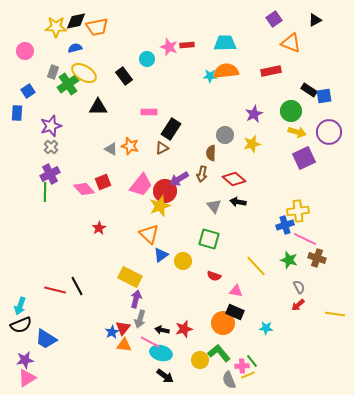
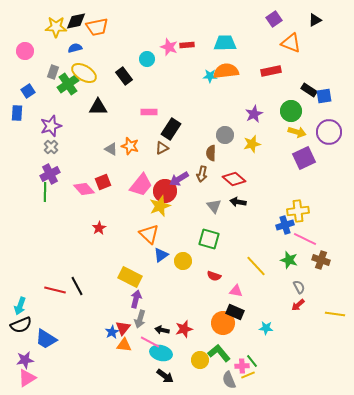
brown cross at (317, 258): moved 4 px right, 2 px down
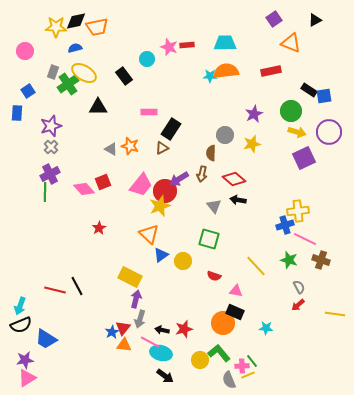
black arrow at (238, 202): moved 2 px up
